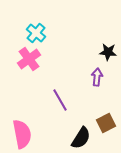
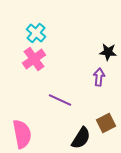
pink cross: moved 5 px right
purple arrow: moved 2 px right
purple line: rotated 35 degrees counterclockwise
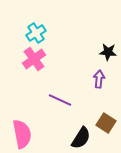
cyan cross: rotated 18 degrees clockwise
purple arrow: moved 2 px down
brown square: rotated 30 degrees counterclockwise
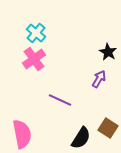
cyan cross: rotated 18 degrees counterclockwise
black star: rotated 24 degrees clockwise
purple arrow: rotated 24 degrees clockwise
brown square: moved 2 px right, 5 px down
